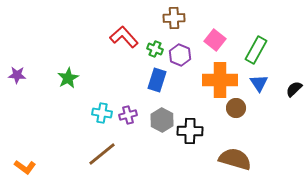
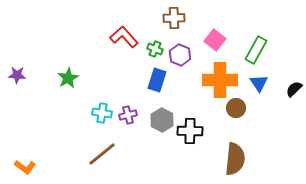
brown semicircle: rotated 80 degrees clockwise
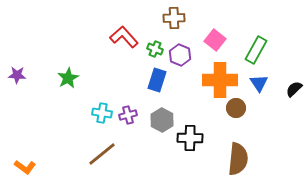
black cross: moved 7 px down
brown semicircle: moved 3 px right
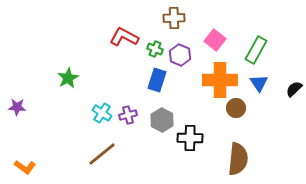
red L-shape: rotated 20 degrees counterclockwise
purple star: moved 32 px down
cyan cross: rotated 24 degrees clockwise
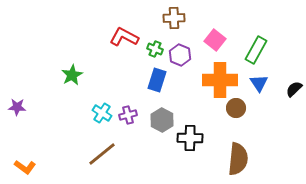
green star: moved 4 px right, 3 px up
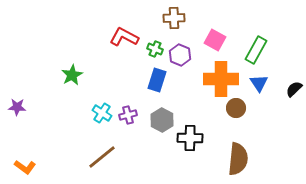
pink square: rotated 10 degrees counterclockwise
orange cross: moved 1 px right, 1 px up
brown line: moved 3 px down
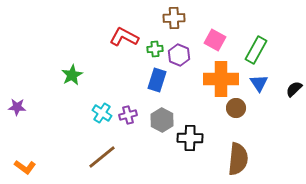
green cross: rotated 28 degrees counterclockwise
purple hexagon: moved 1 px left
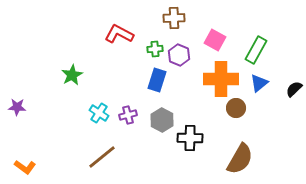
red L-shape: moved 5 px left, 3 px up
blue triangle: rotated 24 degrees clockwise
cyan cross: moved 3 px left
brown semicircle: moved 2 px right; rotated 24 degrees clockwise
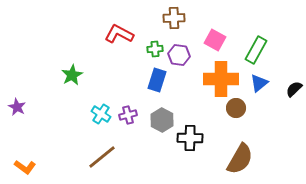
purple hexagon: rotated 15 degrees counterclockwise
purple star: rotated 24 degrees clockwise
cyan cross: moved 2 px right, 1 px down
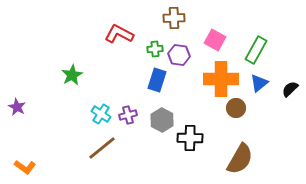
black semicircle: moved 4 px left
brown line: moved 9 px up
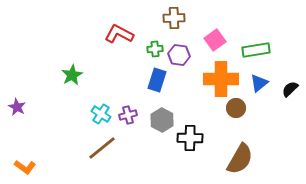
pink square: rotated 25 degrees clockwise
green rectangle: rotated 52 degrees clockwise
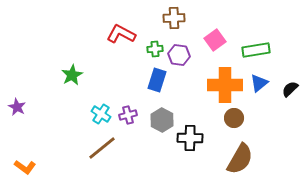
red L-shape: moved 2 px right
orange cross: moved 4 px right, 6 px down
brown circle: moved 2 px left, 10 px down
